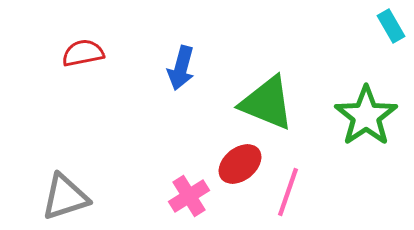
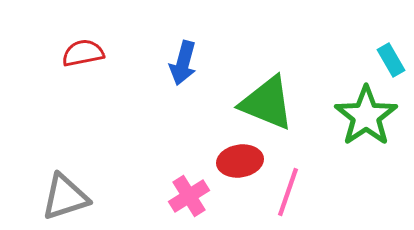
cyan rectangle: moved 34 px down
blue arrow: moved 2 px right, 5 px up
red ellipse: moved 3 px up; rotated 30 degrees clockwise
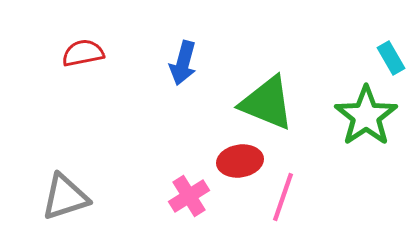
cyan rectangle: moved 2 px up
pink line: moved 5 px left, 5 px down
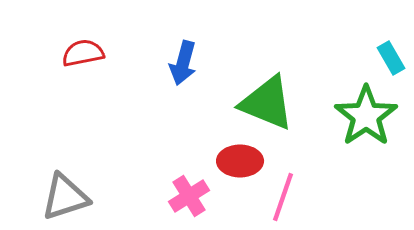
red ellipse: rotated 9 degrees clockwise
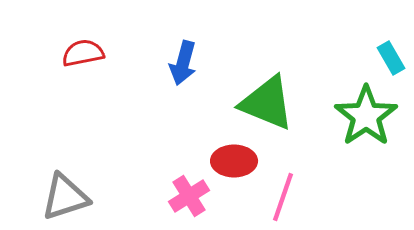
red ellipse: moved 6 px left
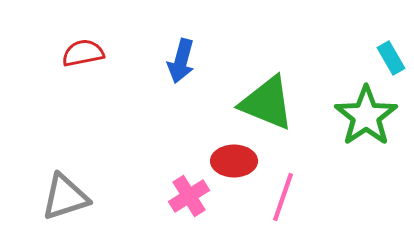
blue arrow: moved 2 px left, 2 px up
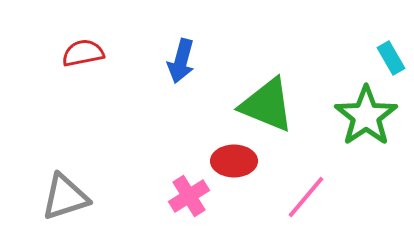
green triangle: moved 2 px down
pink line: moved 23 px right; rotated 21 degrees clockwise
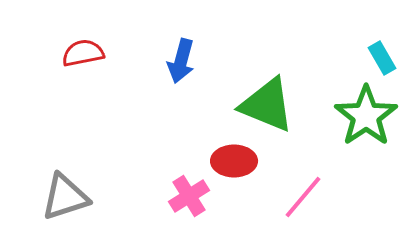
cyan rectangle: moved 9 px left
pink line: moved 3 px left
